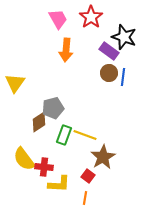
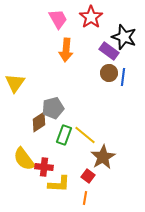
yellow line: rotated 20 degrees clockwise
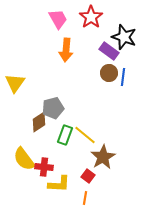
green rectangle: moved 1 px right
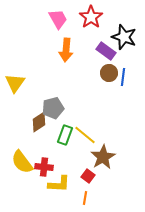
purple rectangle: moved 3 px left
yellow semicircle: moved 2 px left, 3 px down
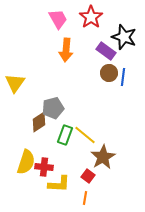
yellow semicircle: moved 4 px right; rotated 125 degrees counterclockwise
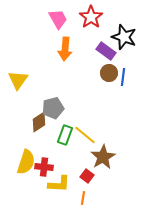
orange arrow: moved 1 px left, 1 px up
yellow triangle: moved 3 px right, 3 px up
red square: moved 1 px left
orange line: moved 2 px left
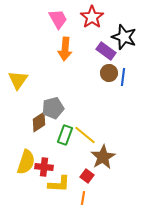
red star: moved 1 px right
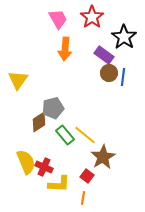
black star: rotated 15 degrees clockwise
purple rectangle: moved 2 px left, 4 px down
green rectangle: rotated 60 degrees counterclockwise
yellow semicircle: rotated 40 degrees counterclockwise
red cross: rotated 18 degrees clockwise
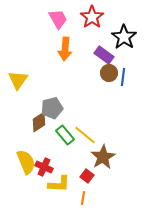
gray pentagon: moved 1 px left
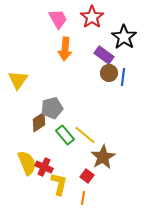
yellow semicircle: moved 1 px right, 1 px down
yellow L-shape: rotated 80 degrees counterclockwise
